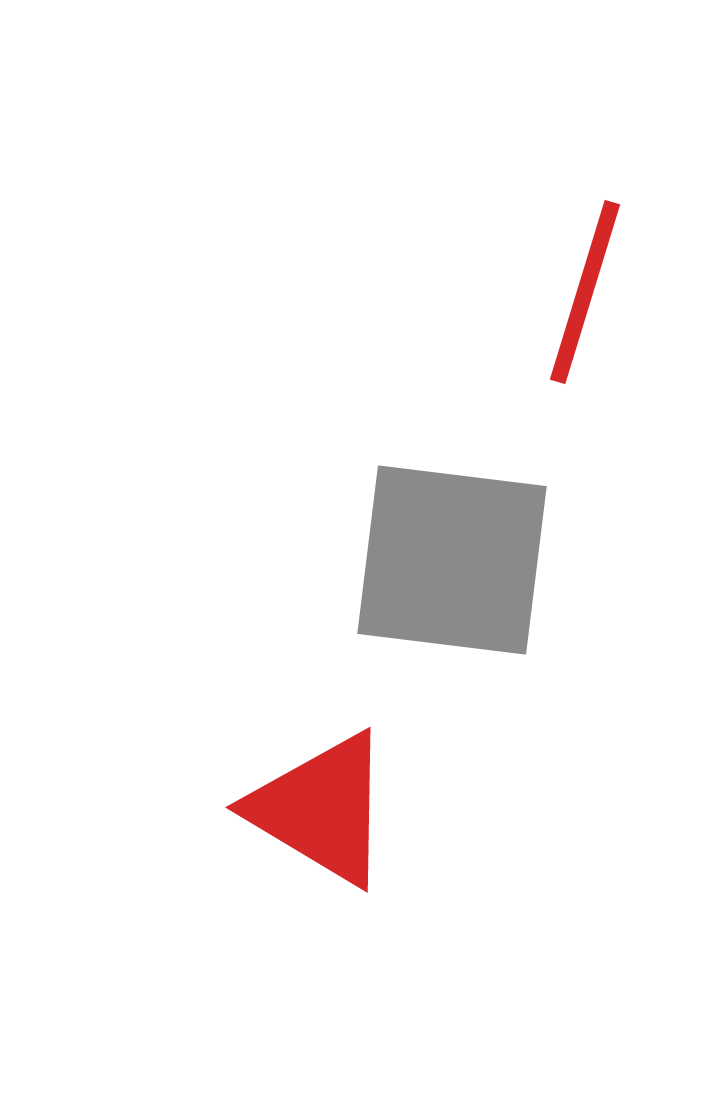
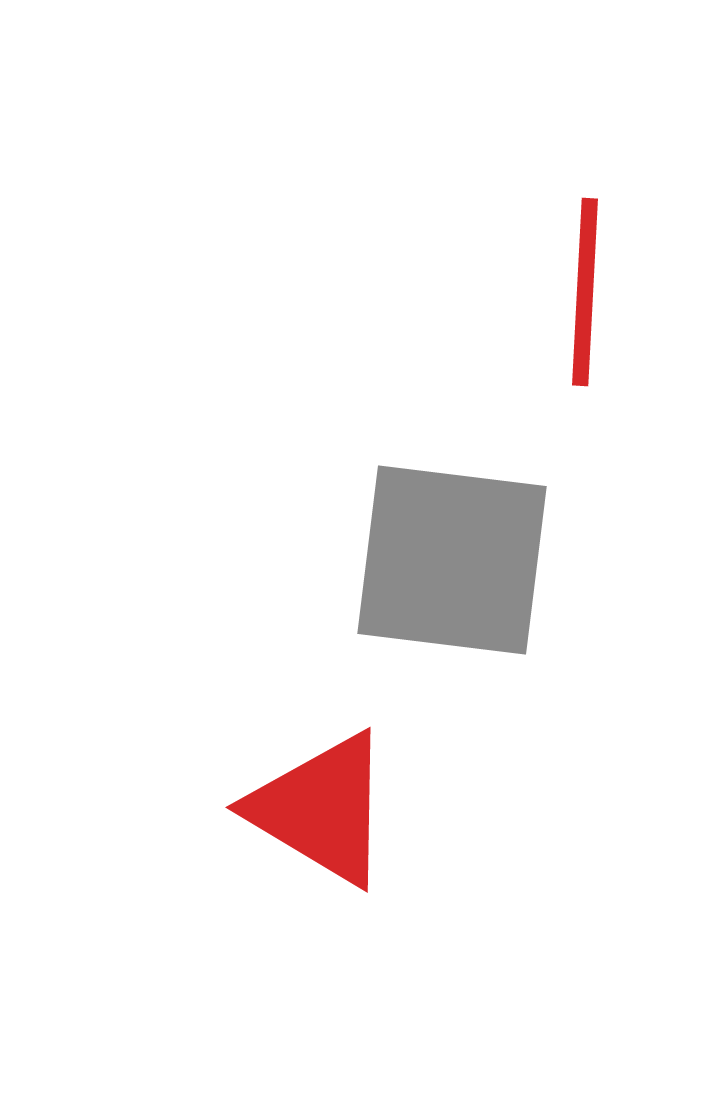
red line: rotated 14 degrees counterclockwise
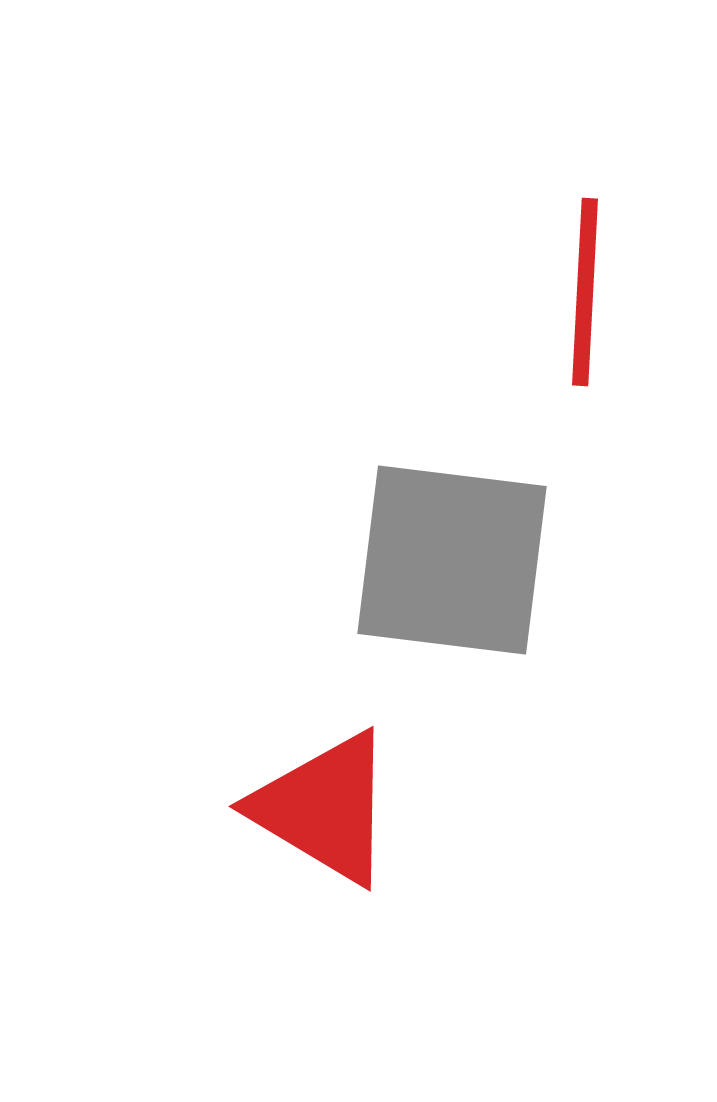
red triangle: moved 3 px right, 1 px up
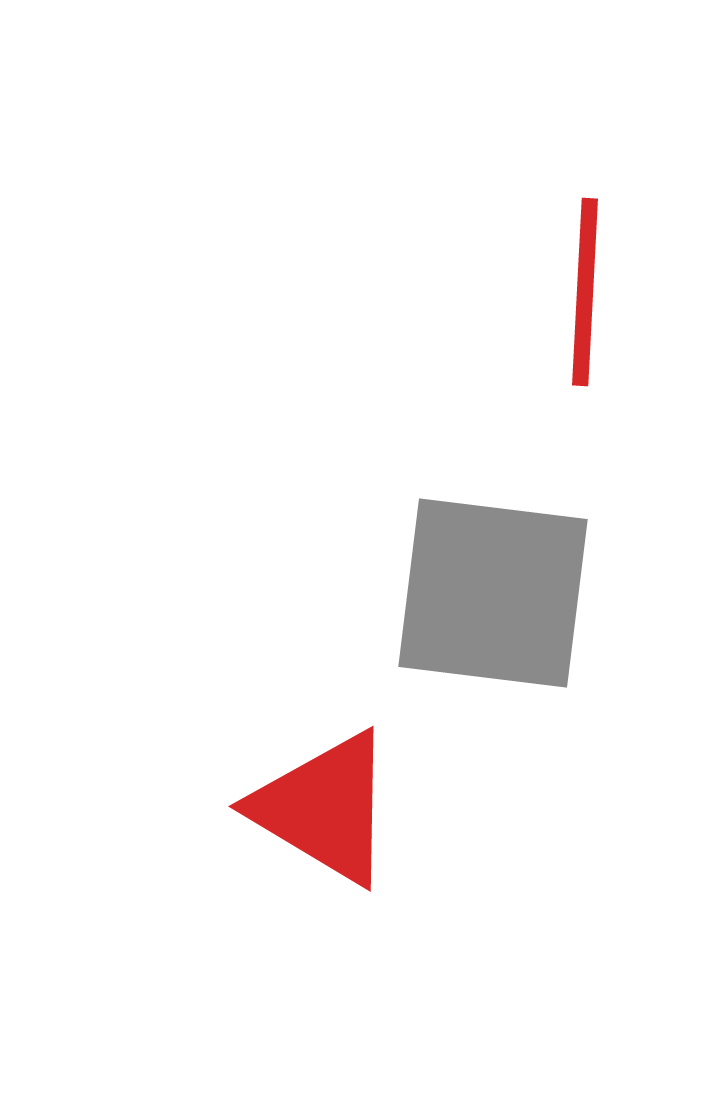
gray square: moved 41 px right, 33 px down
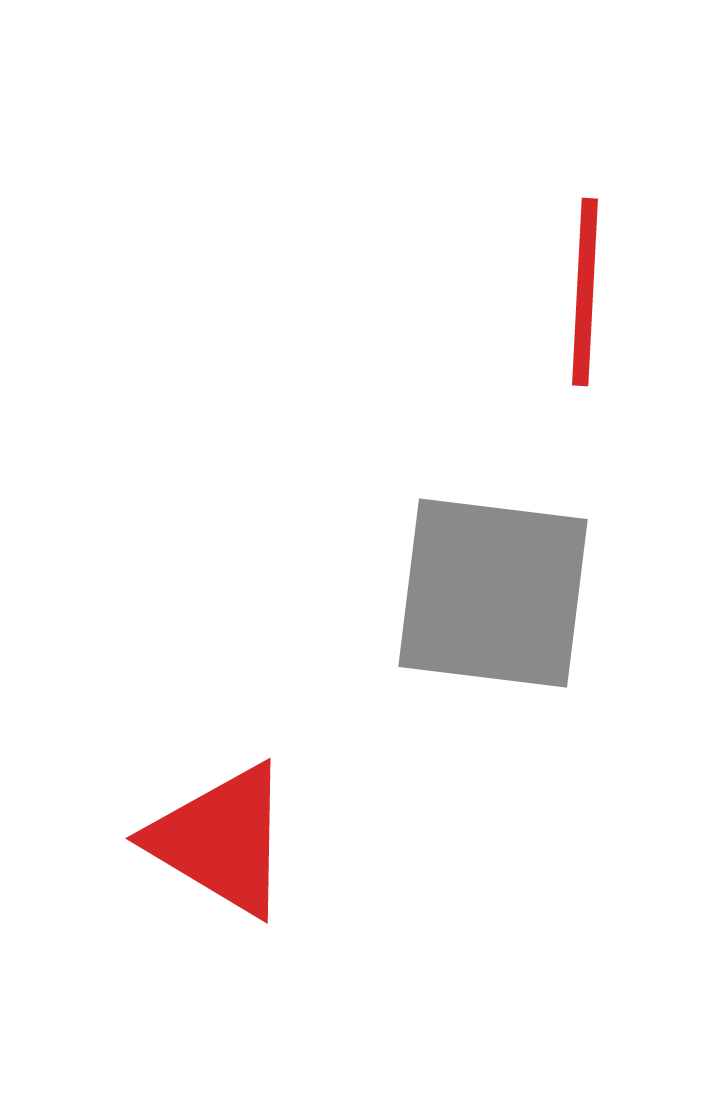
red triangle: moved 103 px left, 32 px down
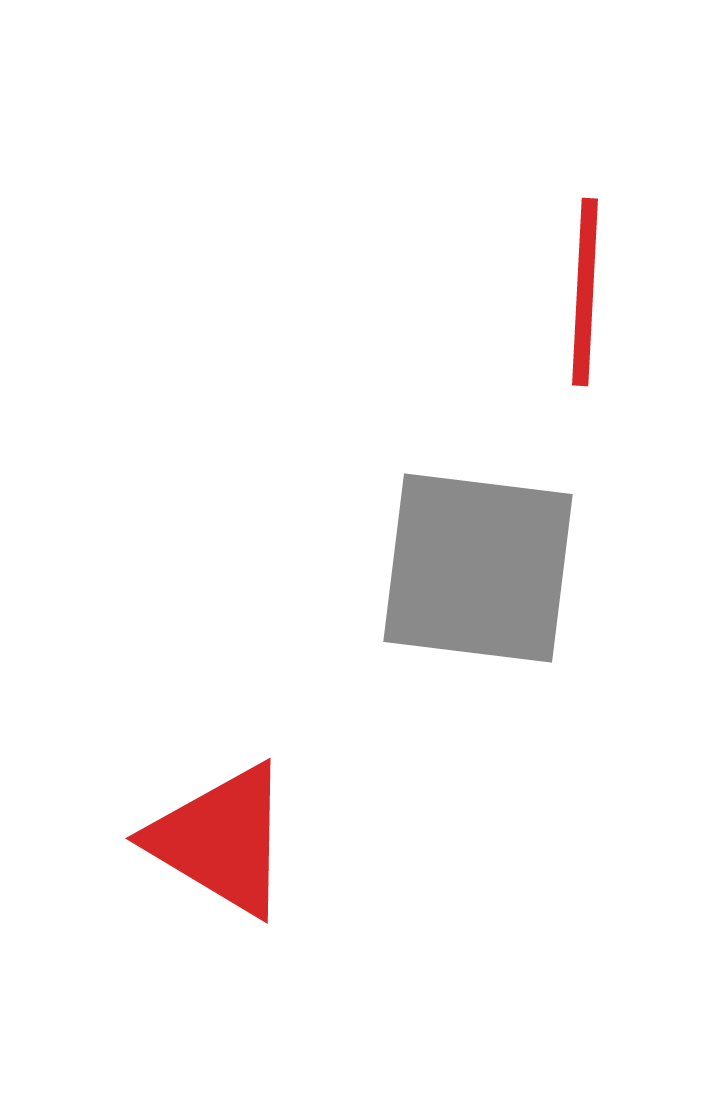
gray square: moved 15 px left, 25 px up
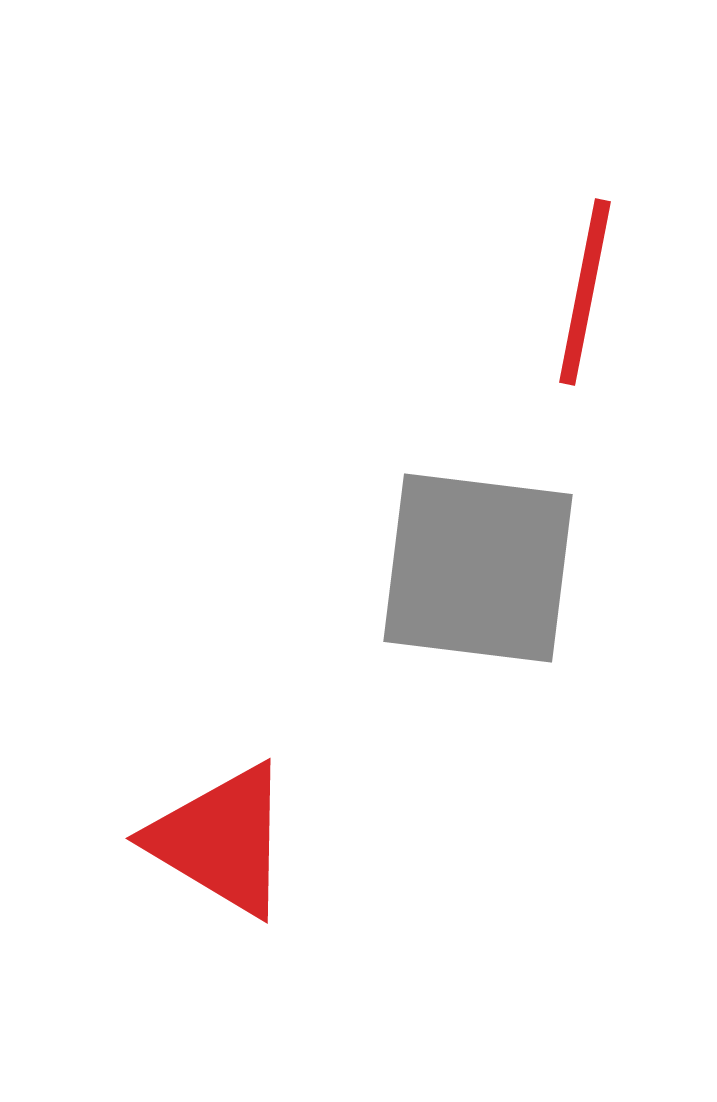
red line: rotated 8 degrees clockwise
